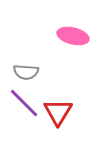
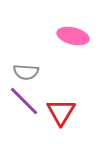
purple line: moved 2 px up
red triangle: moved 3 px right
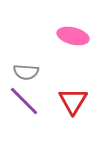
red triangle: moved 12 px right, 11 px up
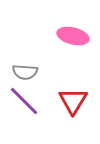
gray semicircle: moved 1 px left
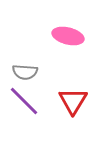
pink ellipse: moved 5 px left
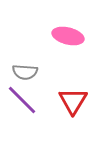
purple line: moved 2 px left, 1 px up
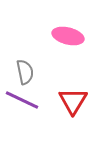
gray semicircle: rotated 105 degrees counterclockwise
purple line: rotated 20 degrees counterclockwise
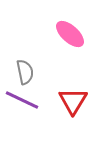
pink ellipse: moved 2 px right, 2 px up; rotated 28 degrees clockwise
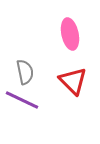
pink ellipse: rotated 36 degrees clockwise
red triangle: moved 20 px up; rotated 16 degrees counterclockwise
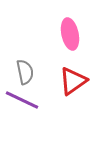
red triangle: rotated 40 degrees clockwise
